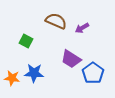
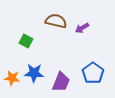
brown semicircle: rotated 10 degrees counterclockwise
purple trapezoid: moved 10 px left, 23 px down; rotated 100 degrees counterclockwise
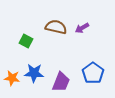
brown semicircle: moved 6 px down
